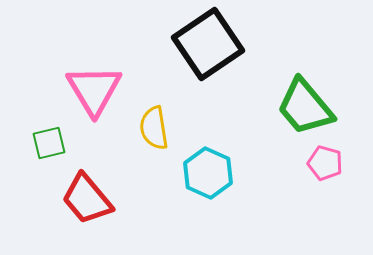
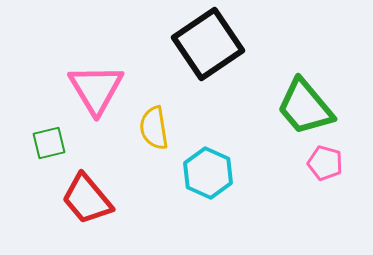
pink triangle: moved 2 px right, 1 px up
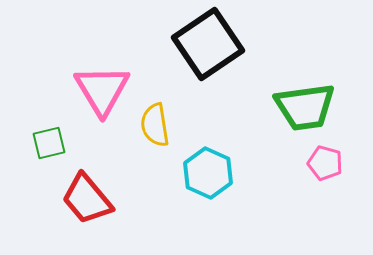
pink triangle: moved 6 px right, 1 px down
green trapezoid: rotated 58 degrees counterclockwise
yellow semicircle: moved 1 px right, 3 px up
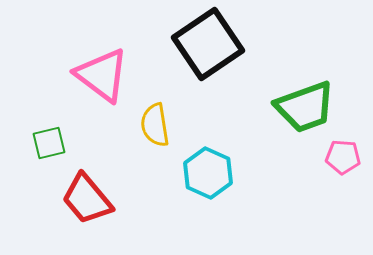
pink triangle: moved 15 px up; rotated 22 degrees counterclockwise
green trapezoid: rotated 12 degrees counterclockwise
pink pentagon: moved 18 px right, 6 px up; rotated 12 degrees counterclockwise
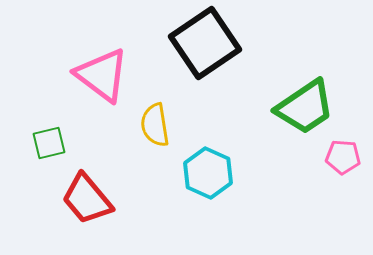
black square: moved 3 px left, 1 px up
green trapezoid: rotated 14 degrees counterclockwise
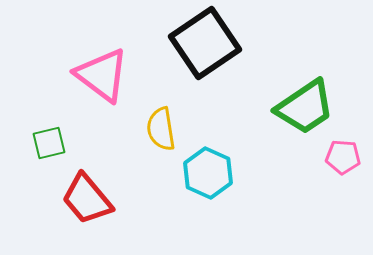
yellow semicircle: moved 6 px right, 4 px down
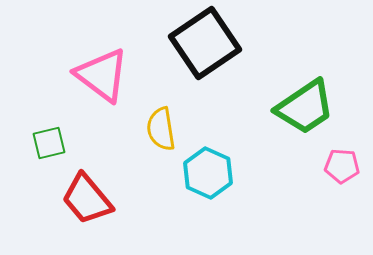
pink pentagon: moved 1 px left, 9 px down
